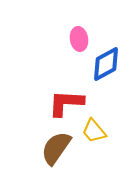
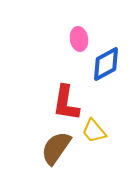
red L-shape: rotated 84 degrees counterclockwise
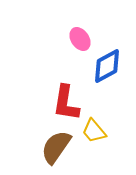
pink ellipse: moved 1 px right; rotated 25 degrees counterclockwise
blue diamond: moved 1 px right, 2 px down
brown semicircle: moved 1 px up
